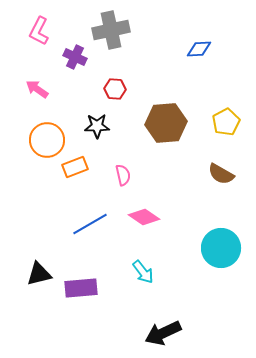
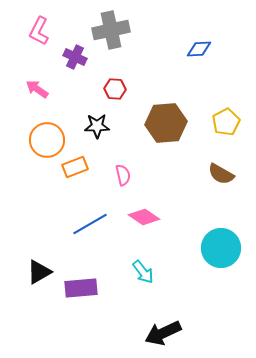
black triangle: moved 2 px up; rotated 16 degrees counterclockwise
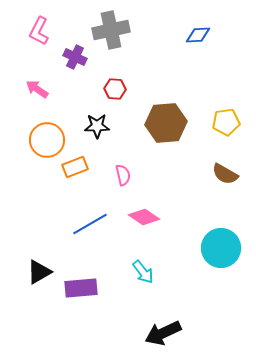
blue diamond: moved 1 px left, 14 px up
yellow pentagon: rotated 20 degrees clockwise
brown semicircle: moved 4 px right
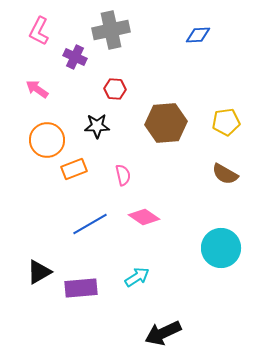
orange rectangle: moved 1 px left, 2 px down
cyan arrow: moved 6 px left, 5 px down; rotated 85 degrees counterclockwise
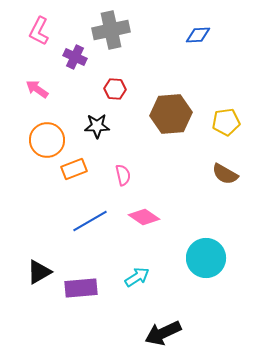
brown hexagon: moved 5 px right, 9 px up
blue line: moved 3 px up
cyan circle: moved 15 px left, 10 px down
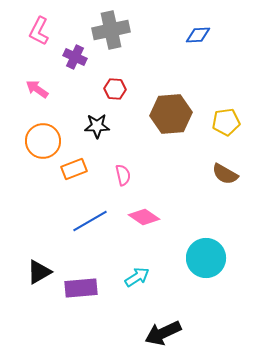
orange circle: moved 4 px left, 1 px down
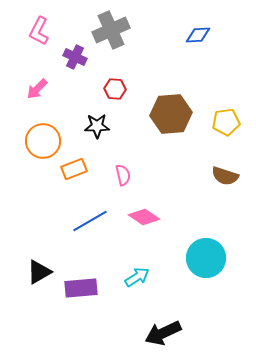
gray cross: rotated 12 degrees counterclockwise
pink arrow: rotated 80 degrees counterclockwise
brown semicircle: moved 2 px down; rotated 12 degrees counterclockwise
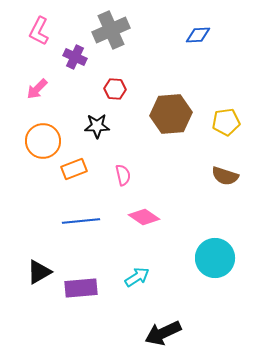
blue line: moved 9 px left; rotated 24 degrees clockwise
cyan circle: moved 9 px right
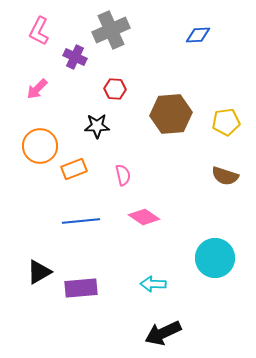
orange circle: moved 3 px left, 5 px down
cyan arrow: moved 16 px right, 7 px down; rotated 145 degrees counterclockwise
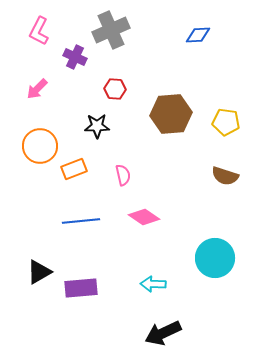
yellow pentagon: rotated 16 degrees clockwise
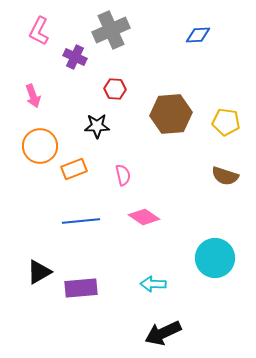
pink arrow: moved 4 px left, 7 px down; rotated 65 degrees counterclockwise
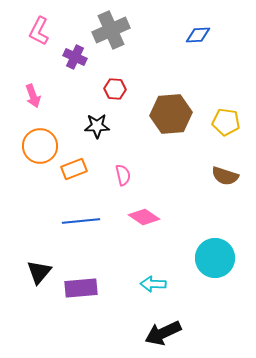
black triangle: rotated 20 degrees counterclockwise
